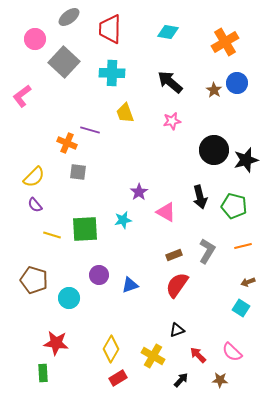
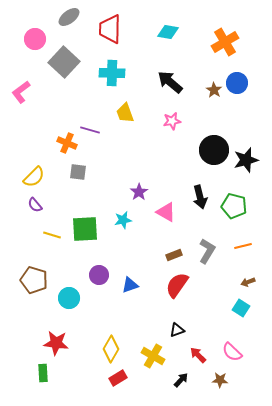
pink L-shape at (22, 96): moved 1 px left, 4 px up
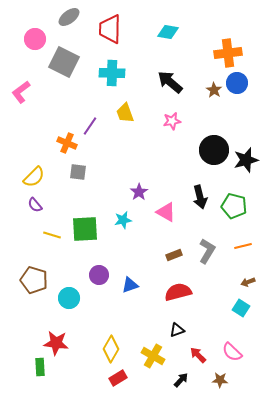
orange cross at (225, 42): moved 3 px right, 11 px down; rotated 24 degrees clockwise
gray square at (64, 62): rotated 16 degrees counterclockwise
purple line at (90, 130): moved 4 px up; rotated 72 degrees counterclockwise
red semicircle at (177, 285): moved 1 px right, 7 px down; rotated 40 degrees clockwise
green rectangle at (43, 373): moved 3 px left, 6 px up
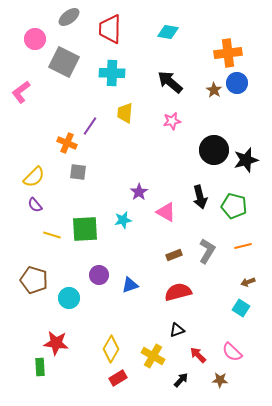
yellow trapezoid at (125, 113): rotated 25 degrees clockwise
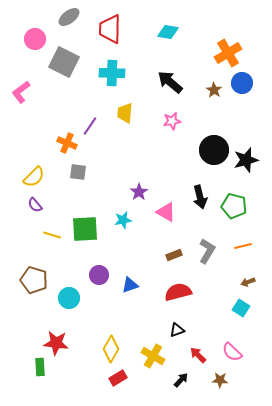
orange cross at (228, 53): rotated 24 degrees counterclockwise
blue circle at (237, 83): moved 5 px right
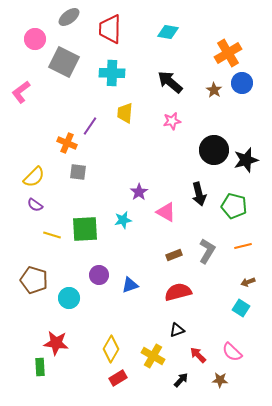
black arrow at (200, 197): moved 1 px left, 3 px up
purple semicircle at (35, 205): rotated 14 degrees counterclockwise
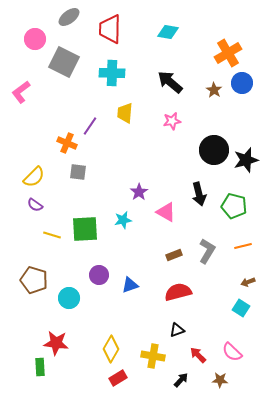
yellow cross at (153, 356): rotated 20 degrees counterclockwise
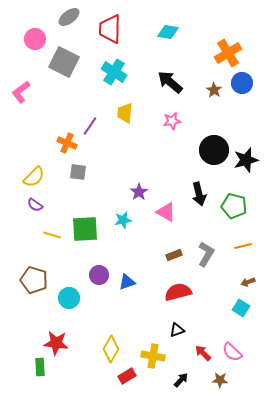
cyan cross at (112, 73): moved 2 px right, 1 px up; rotated 30 degrees clockwise
gray L-shape at (207, 251): moved 1 px left, 3 px down
blue triangle at (130, 285): moved 3 px left, 3 px up
red arrow at (198, 355): moved 5 px right, 2 px up
red rectangle at (118, 378): moved 9 px right, 2 px up
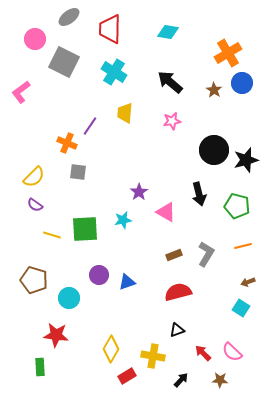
green pentagon at (234, 206): moved 3 px right
red star at (56, 343): moved 8 px up
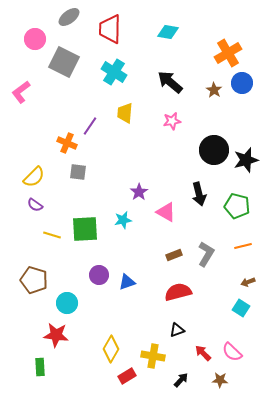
cyan circle at (69, 298): moved 2 px left, 5 px down
